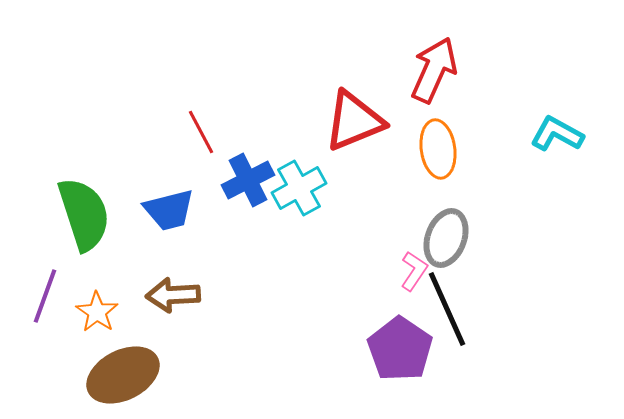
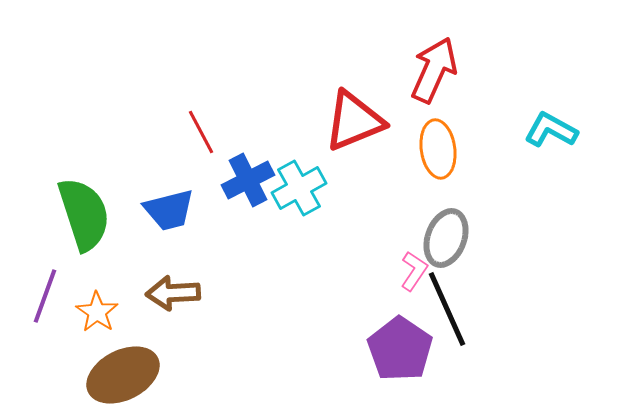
cyan L-shape: moved 6 px left, 4 px up
brown arrow: moved 2 px up
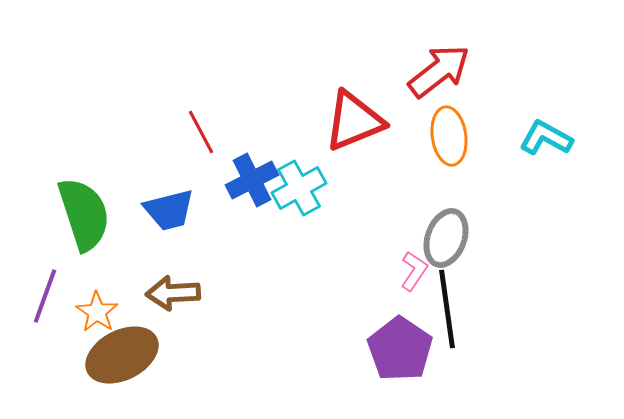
red arrow: moved 5 px right, 1 px down; rotated 28 degrees clockwise
cyan L-shape: moved 5 px left, 8 px down
orange ellipse: moved 11 px right, 13 px up
blue cross: moved 4 px right
black line: rotated 16 degrees clockwise
brown ellipse: moved 1 px left, 20 px up
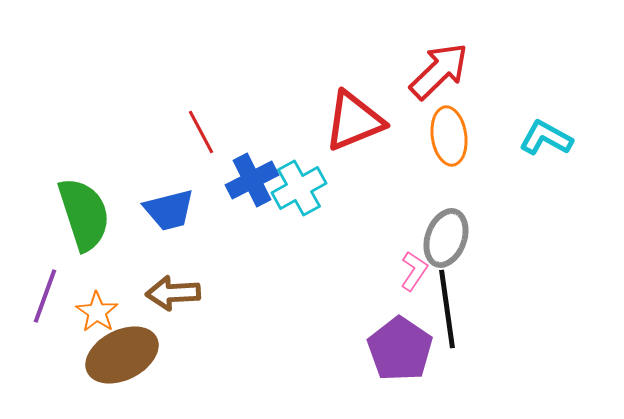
red arrow: rotated 6 degrees counterclockwise
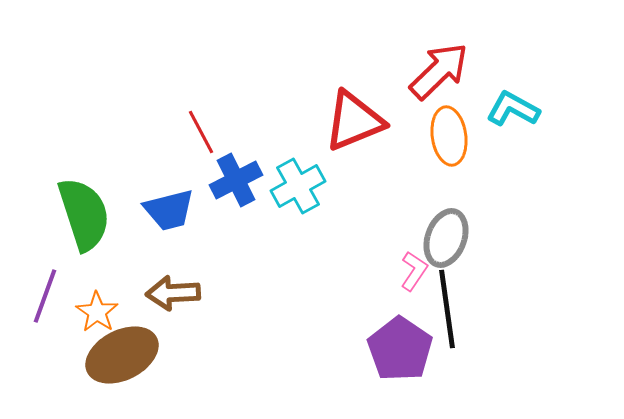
cyan L-shape: moved 33 px left, 29 px up
blue cross: moved 16 px left
cyan cross: moved 1 px left, 2 px up
